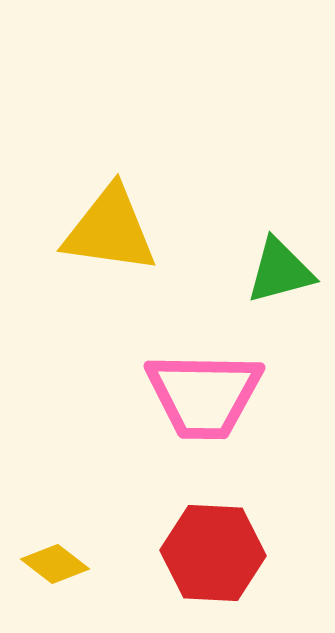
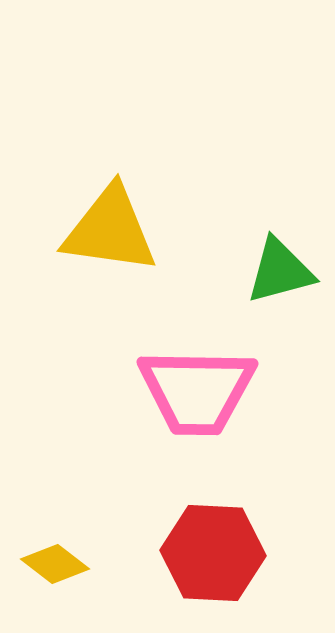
pink trapezoid: moved 7 px left, 4 px up
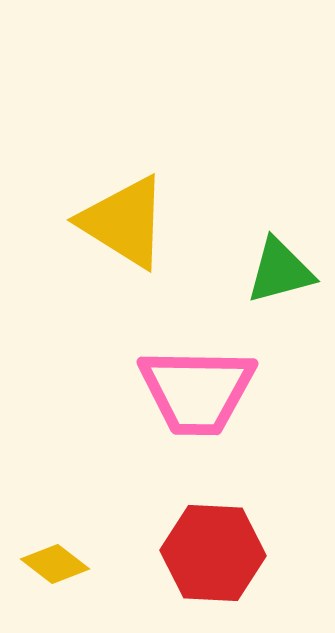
yellow triangle: moved 14 px right, 8 px up; rotated 24 degrees clockwise
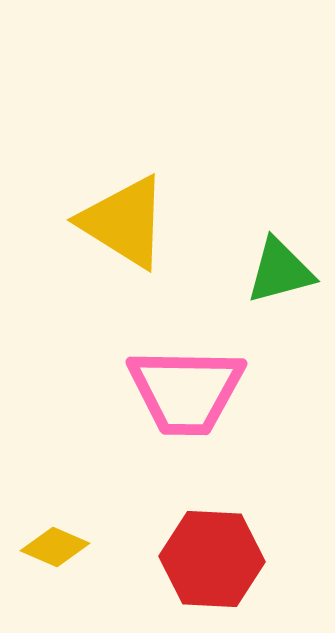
pink trapezoid: moved 11 px left
red hexagon: moved 1 px left, 6 px down
yellow diamond: moved 17 px up; rotated 14 degrees counterclockwise
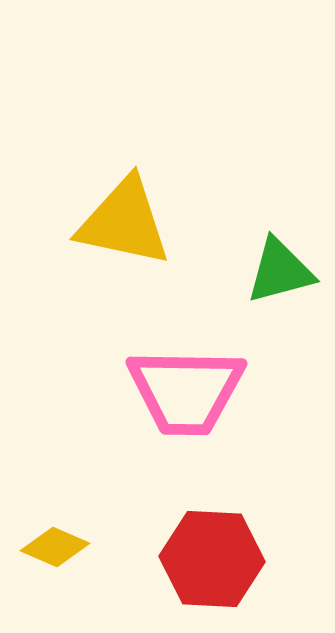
yellow triangle: rotated 20 degrees counterclockwise
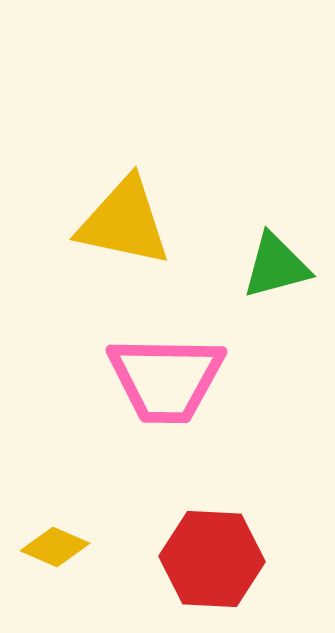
green triangle: moved 4 px left, 5 px up
pink trapezoid: moved 20 px left, 12 px up
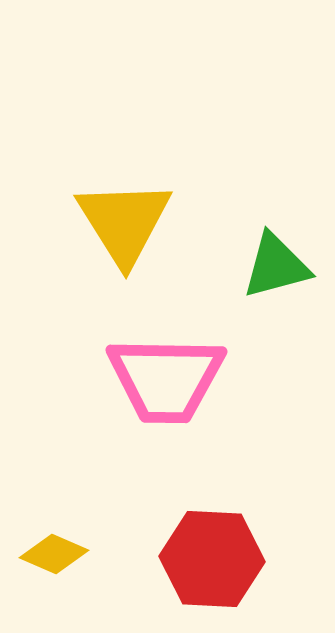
yellow triangle: rotated 46 degrees clockwise
yellow diamond: moved 1 px left, 7 px down
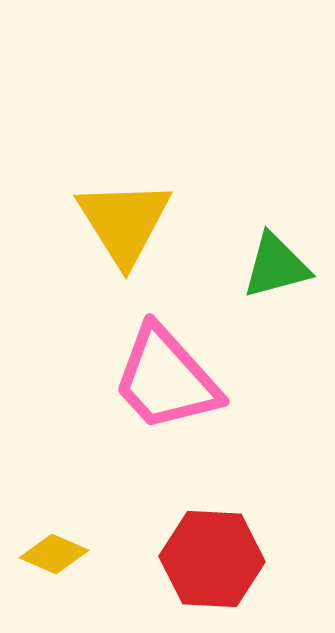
pink trapezoid: rotated 47 degrees clockwise
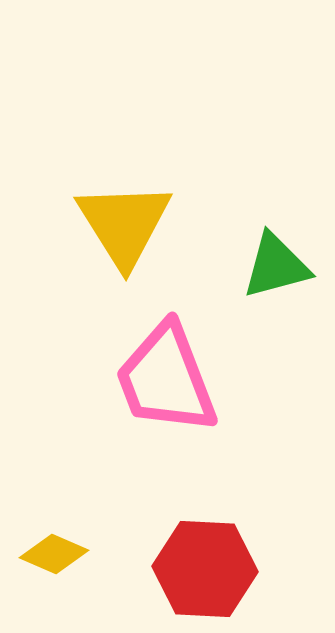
yellow triangle: moved 2 px down
pink trapezoid: rotated 21 degrees clockwise
red hexagon: moved 7 px left, 10 px down
